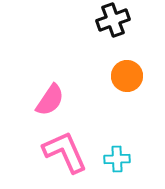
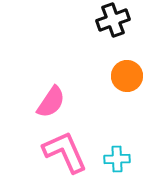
pink semicircle: moved 1 px right, 2 px down
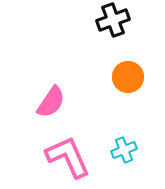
orange circle: moved 1 px right, 1 px down
pink L-shape: moved 3 px right, 5 px down
cyan cross: moved 7 px right, 9 px up; rotated 20 degrees counterclockwise
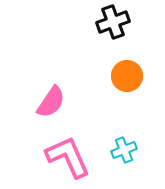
black cross: moved 2 px down
orange circle: moved 1 px left, 1 px up
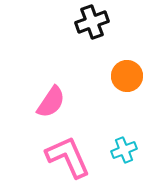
black cross: moved 21 px left
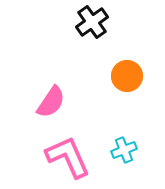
black cross: rotated 16 degrees counterclockwise
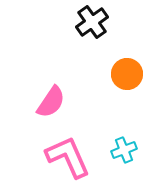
orange circle: moved 2 px up
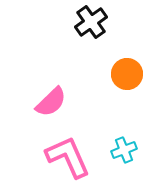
black cross: moved 1 px left
pink semicircle: rotated 12 degrees clockwise
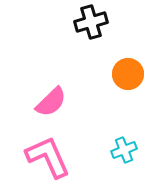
black cross: rotated 20 degrees clockwise
orange circle: moved 1 px right
pink L-shape: moved 20 px left
